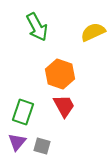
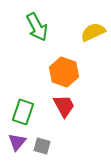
orange hexagon: moved 4 px right, 2 px up
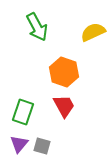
purple triangle: moved 2 px right, 2 px down
